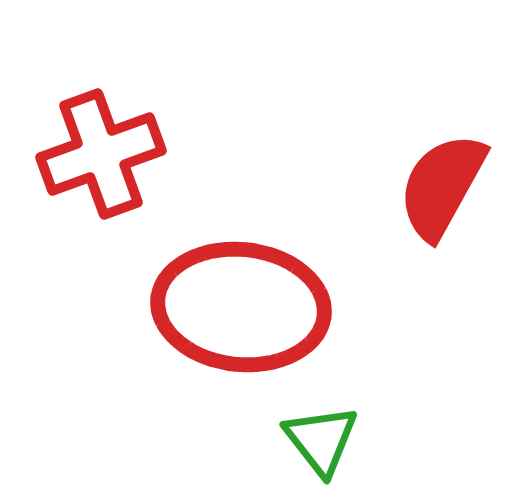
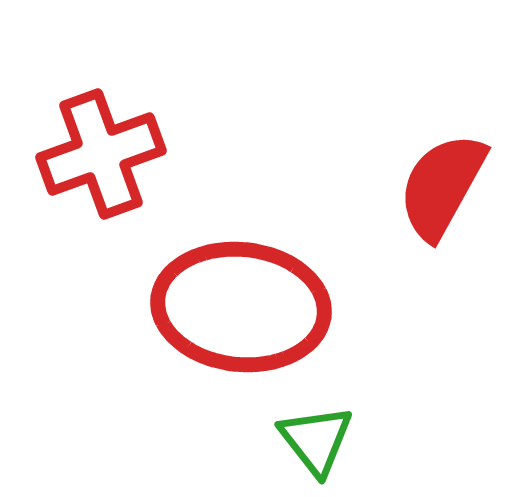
green triangle: moved 5 px left
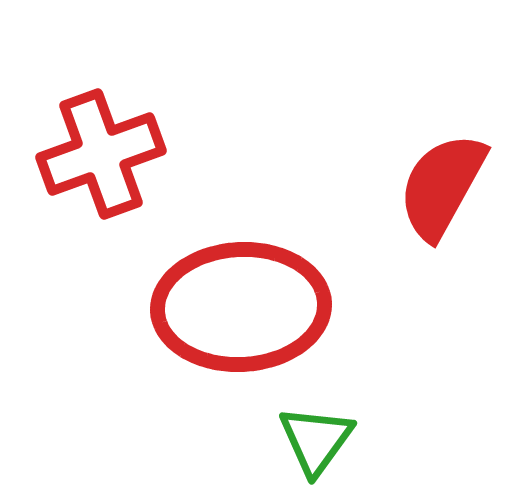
red ellipse: rotated 9 degrees counterclockwise
green triangle: rotated 14 degrees clockwise
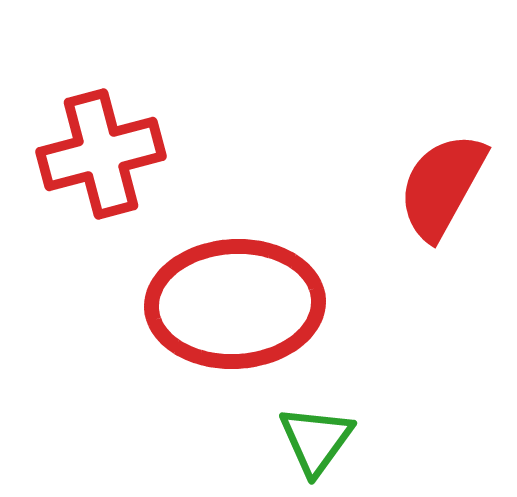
red cross: rotated 5 degrees clockwise
red ellipse: moved 6 px left, 3 px up
